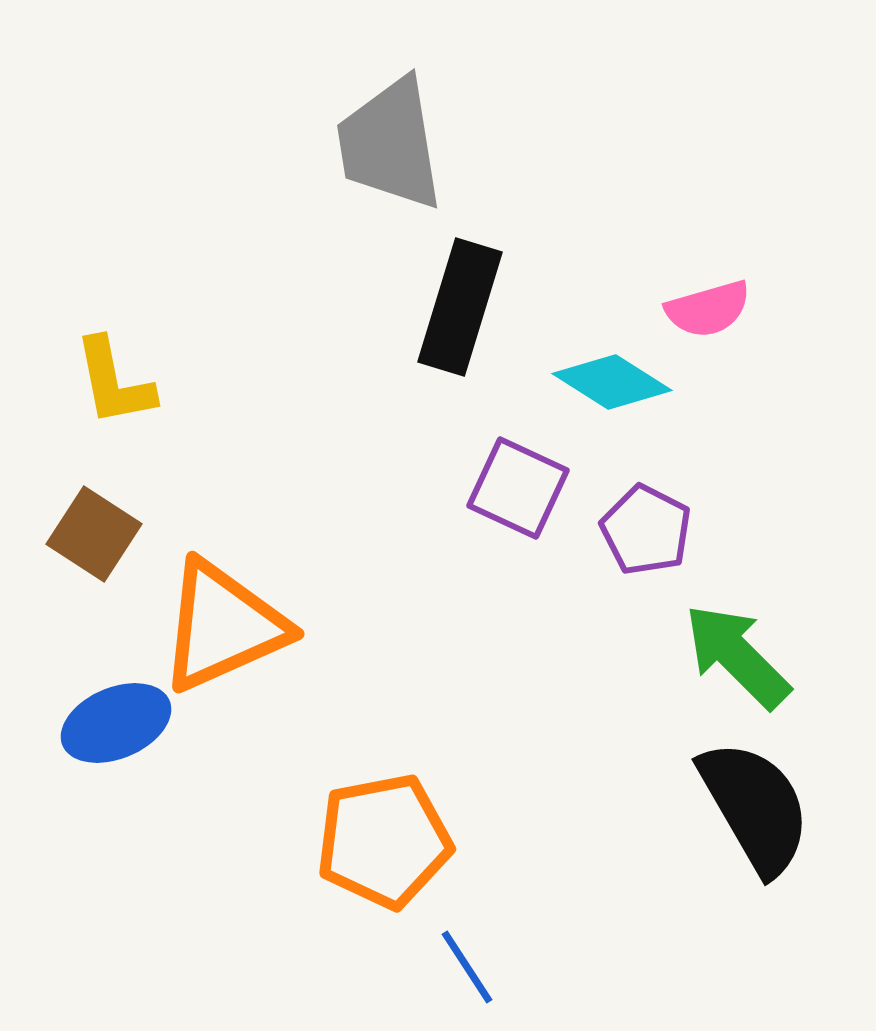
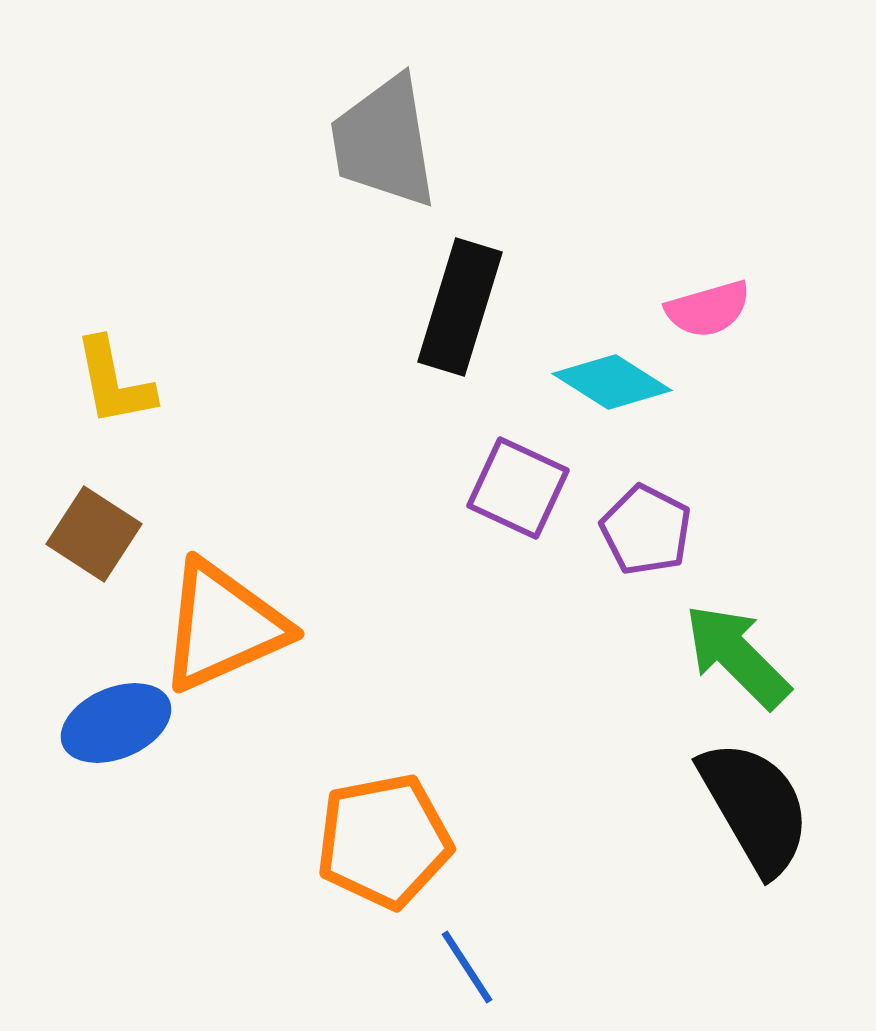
gray trapezoid: moved 6 px left, 2 px up
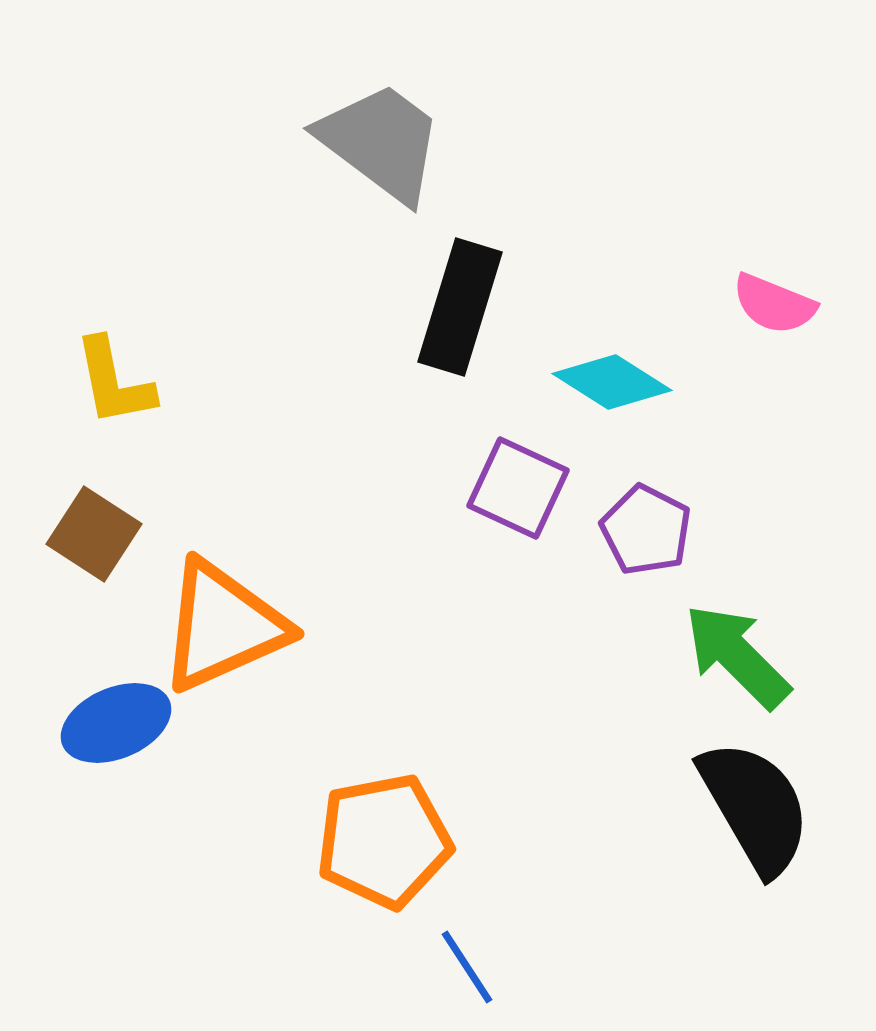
gray trapezoid: moved 3 px left; rotated 136 degrees clockwise
pink semicircle: moved 66 px right, 5 px up; rotated 38 degrees clockwise
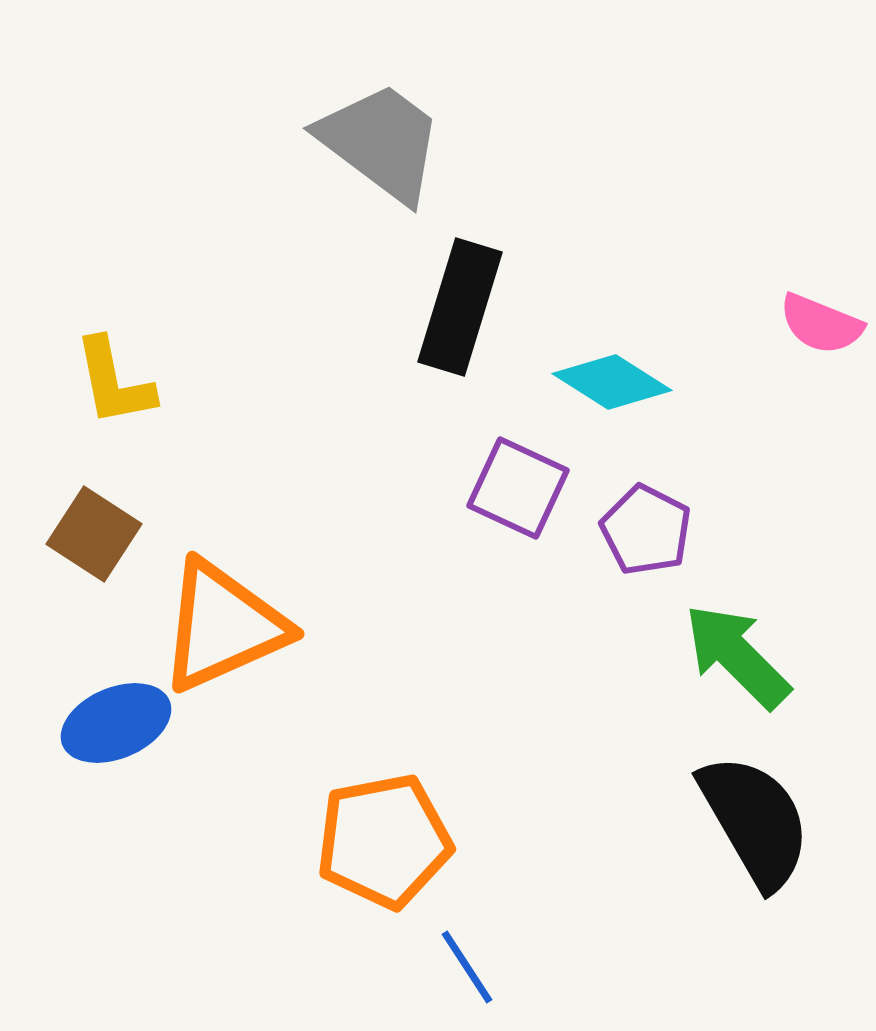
pink semicircle: moved 47 px right, 20 px down
black semicircle: moved 14 px down
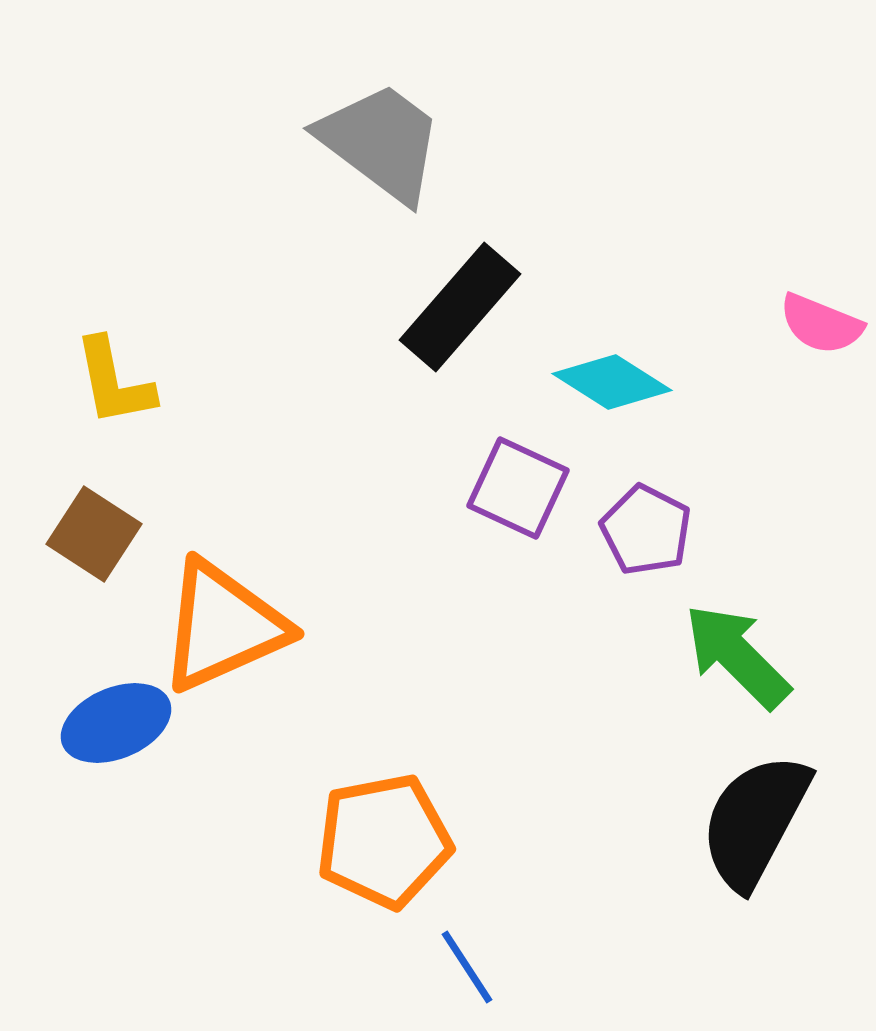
black rectangle: rotated 24 degrees clockwise
black semicircle: rotated 122 degrees counterclockwise
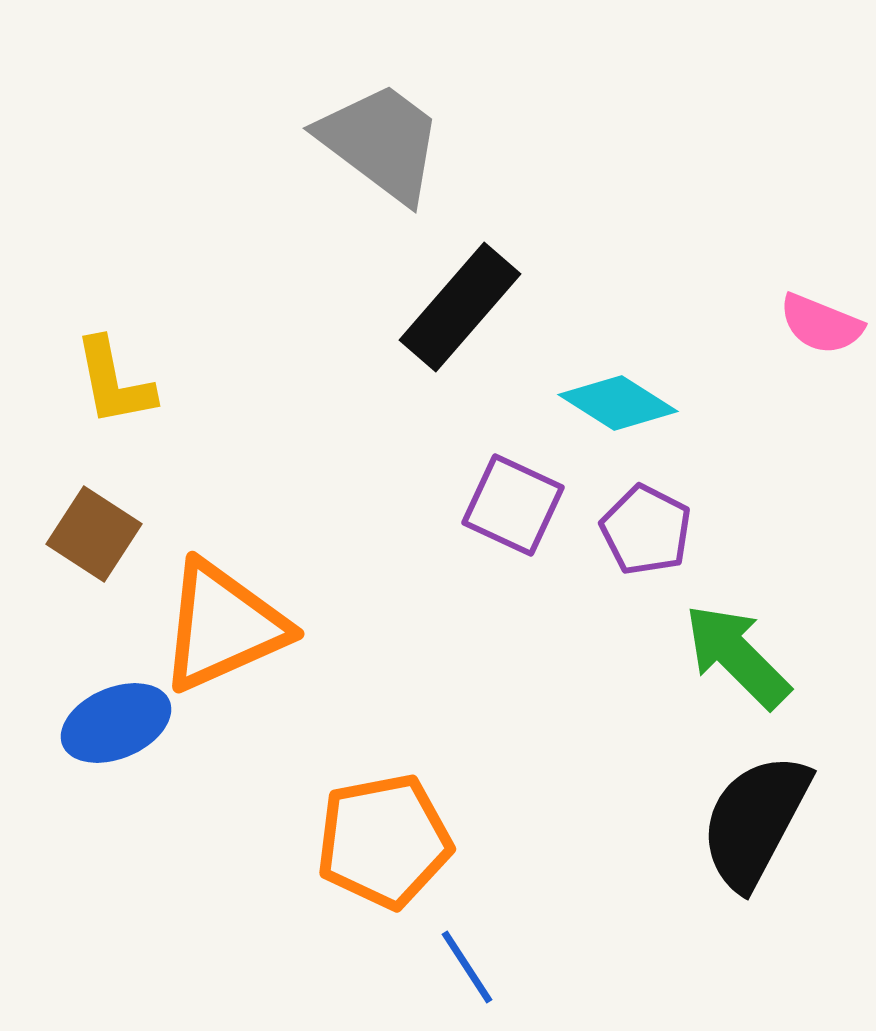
cyan diamond: moved 6 px right, 21 px down
purple square: moved 5 px left, 17 px down
